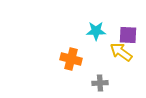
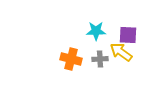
gray cross: moved 24 px up
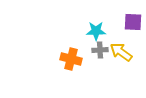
purple square: moved 5 px right, 13 px up
gray cross: moved 9 px up
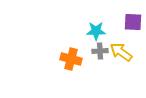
gray cross: moved 1 px down
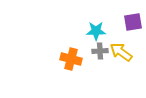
purple square: rotated 12 degrees counterclockwise
